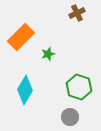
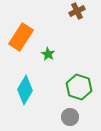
brown cross: moved 2 px up
orange rectangle: rotated 12 degrees counterclockwise
green star: rotated 24 degrees counterclockwise
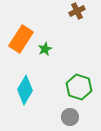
orange rectangle: moved 2 px down
green star: moved 3 px left, 5 px up; rotated 16 degrees clockwise
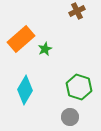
orange rectangle: rotated 16 degrees clockwise
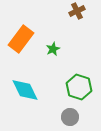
orange rectangle: rotated 12 degrees counterclockwise
green star: moved 8 px right
cyan diamond: rotated 56 degrees counterclockwise
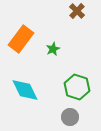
brown cross: rotated 21 degrees counterclockwise
green hexagon: moved 2 px left
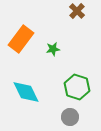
green star: rotated 16 degrees clockwise
cyan diamond: moved 1 px right, 2 px down
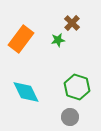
brown cross: moved 5 px left, 12 px down
green star: moved 5 px right, 9 px up
